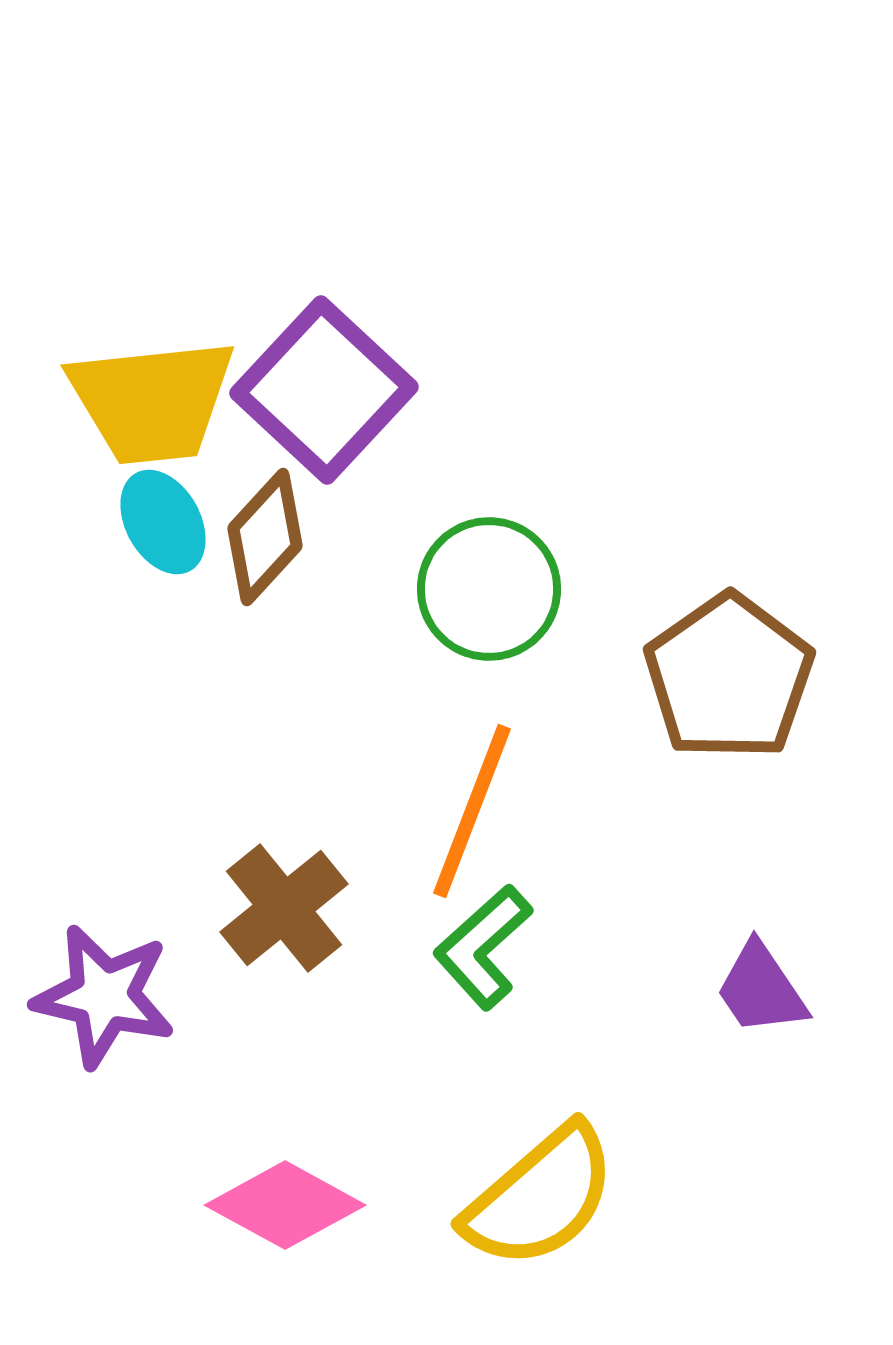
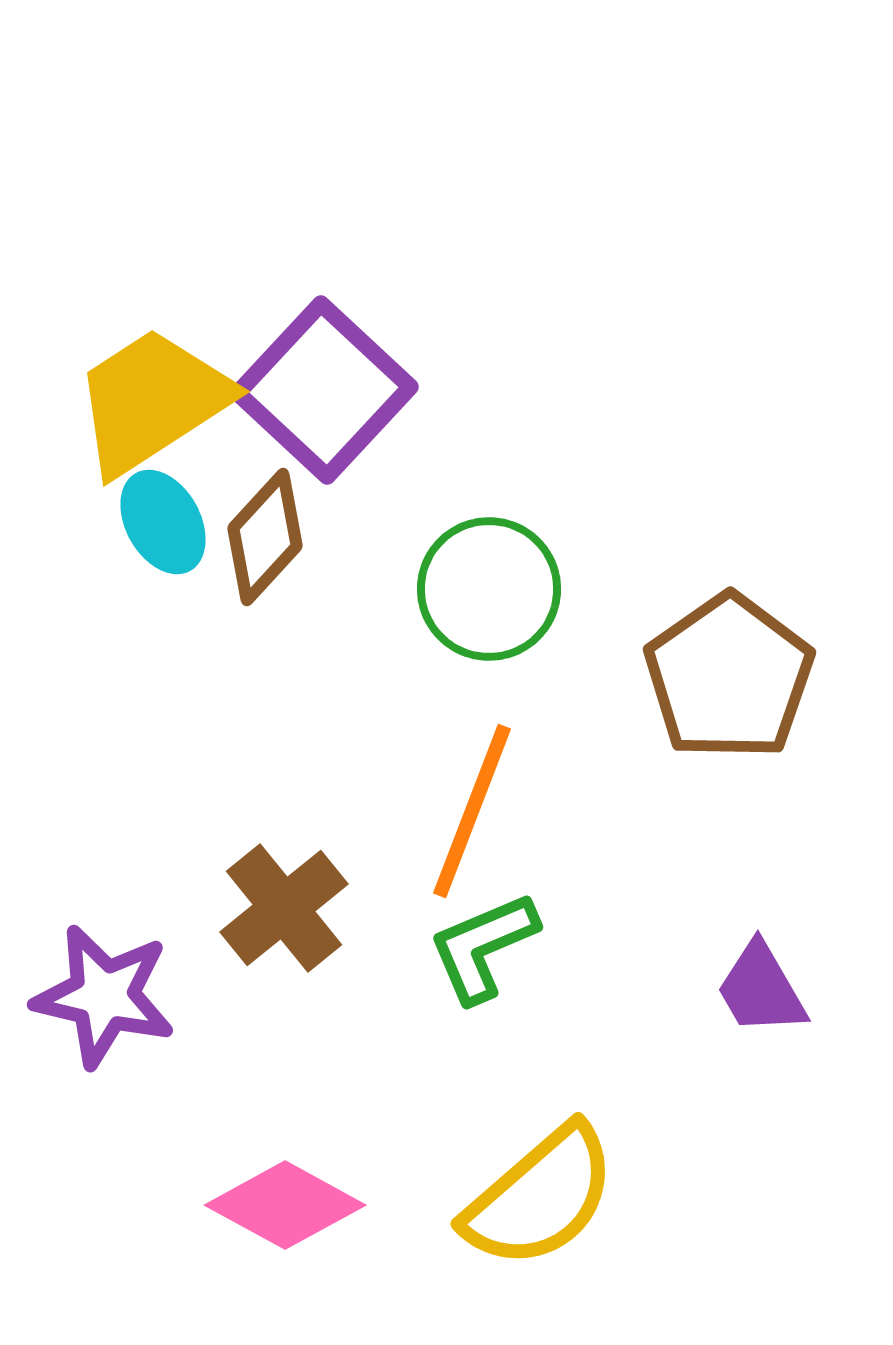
yellow trapezoid: rotated 153 degrees clockwise
green L-shape: rotated 19 degrees clockwise
purple trapezoid: rotated 4 degrees clockwise
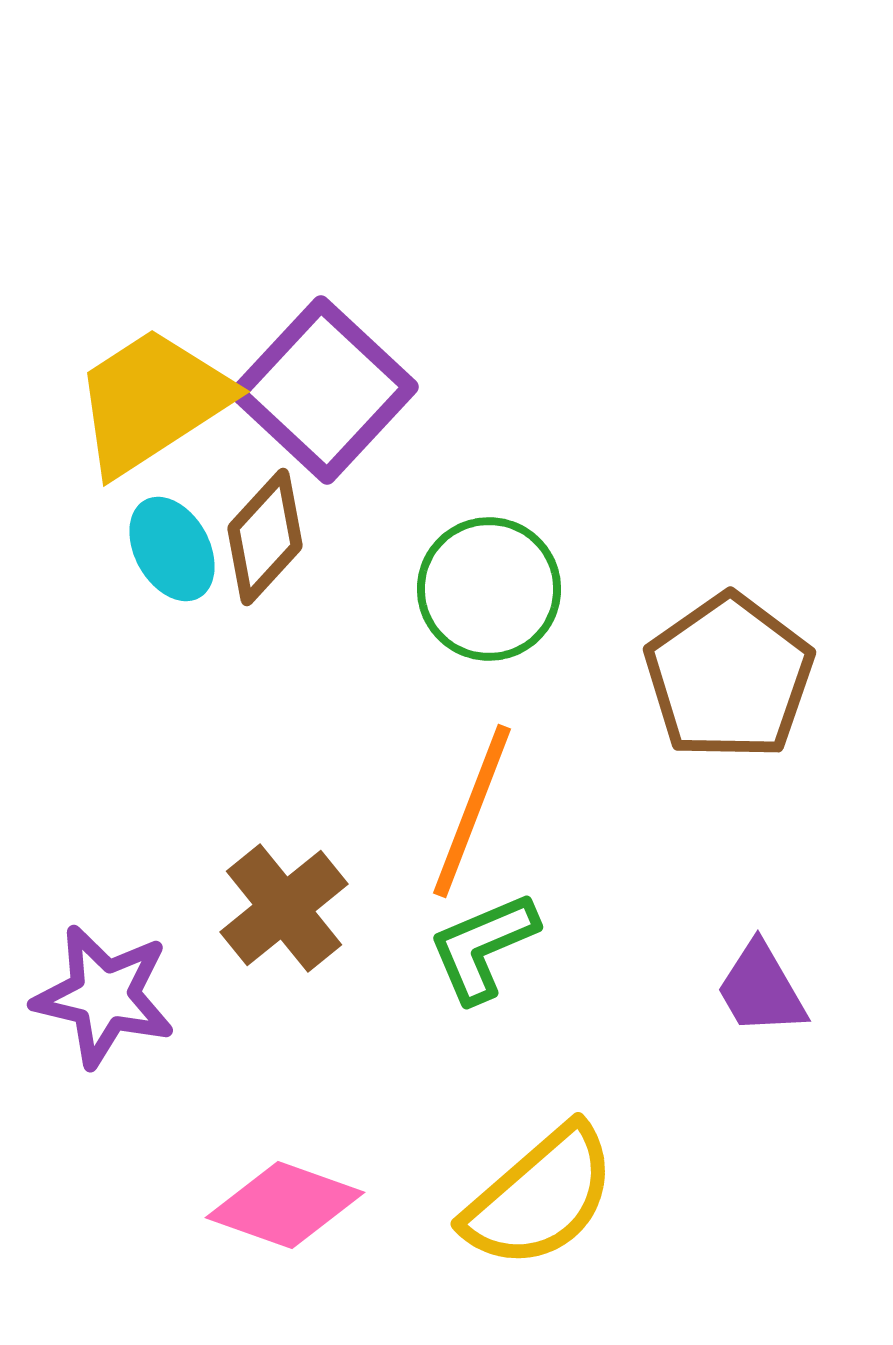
cyan ellipse: moved 9 px right, 27 px down
pink diamond: rotated 9 degrees counterclockwise
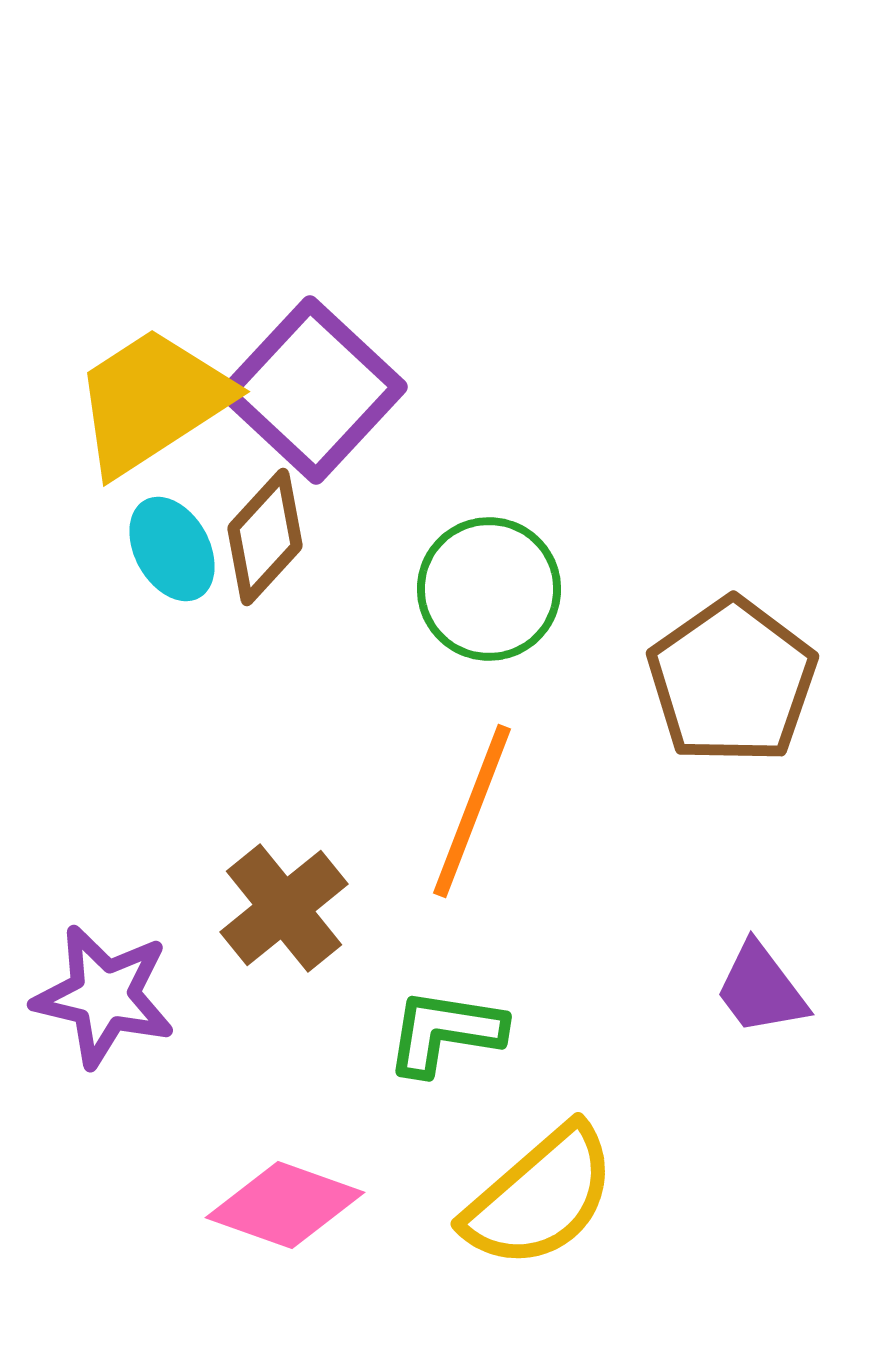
purple square: moved 11 px left
brown pentagon: moved 3 px right, 4 px down
green L-shape: moved 38 px left, 85 px down; rotated 32 degrees clockwise
purple trapezoid: rotated 7 degrees counterclockwise
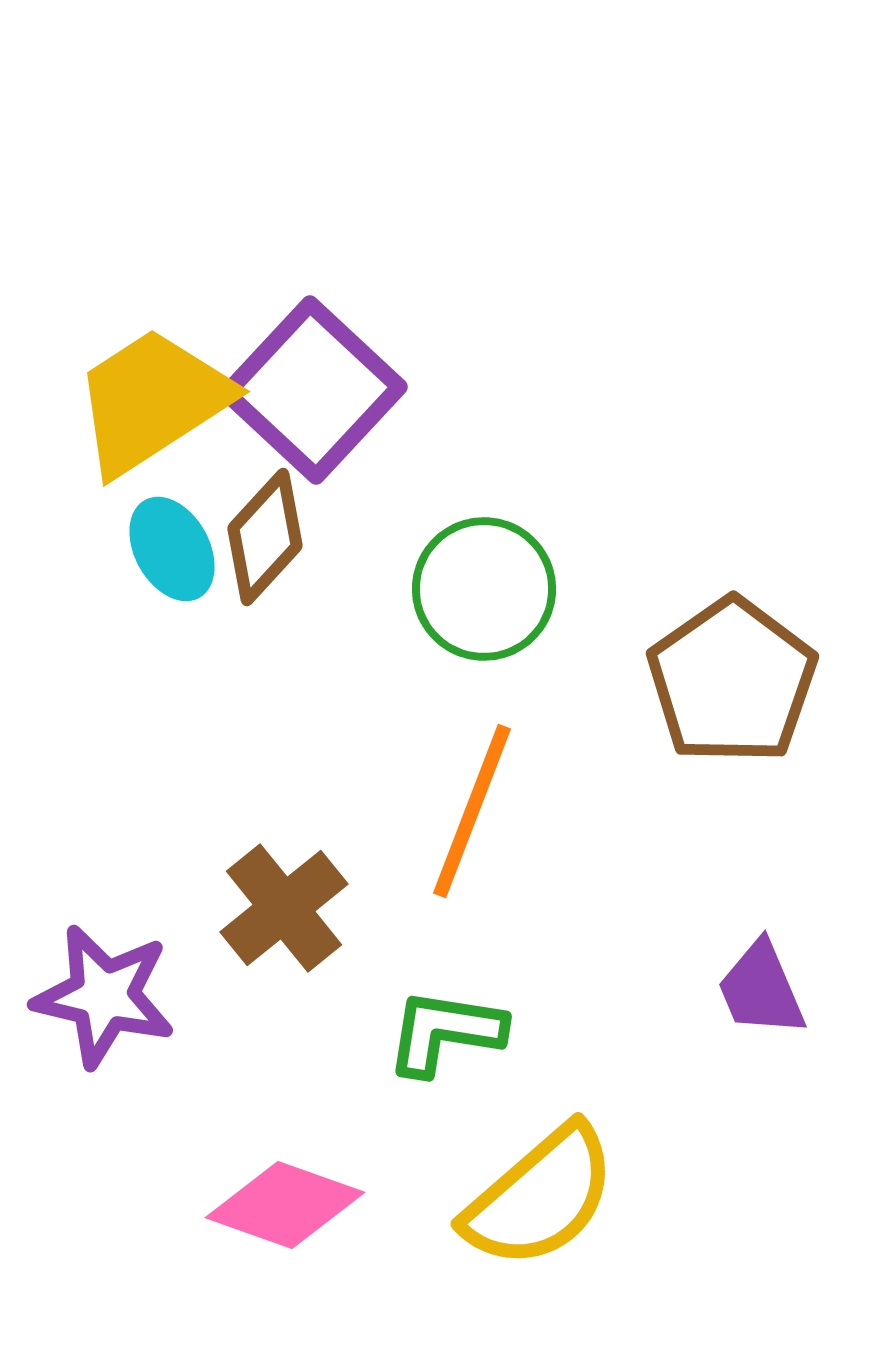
green circle: moved 5 px left
purple trapezoid: rotated 14 degrees clockwise
